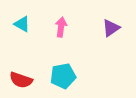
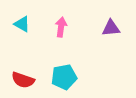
purple triangle: rotated 30 degrees clockwise
cyan pentagon: moved 1 px right, 1 px down
red semicircle: moved 2 px right
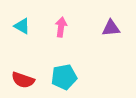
cyan triangle: moved 2 px down
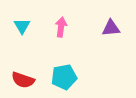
cyan triangle: rotated 30 degrees clockwise
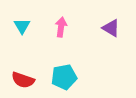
purple triangle: rotated 36 degrees clockwise
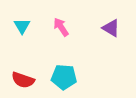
pink arrow: rotated 42 degrees counterclockwise
cyan pentagon: rotated 15 degrees clockwise
